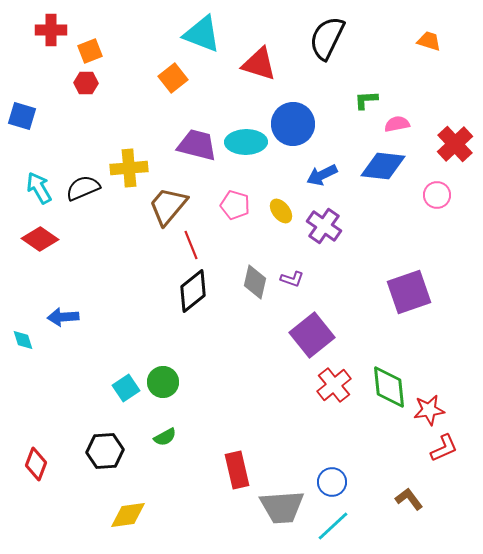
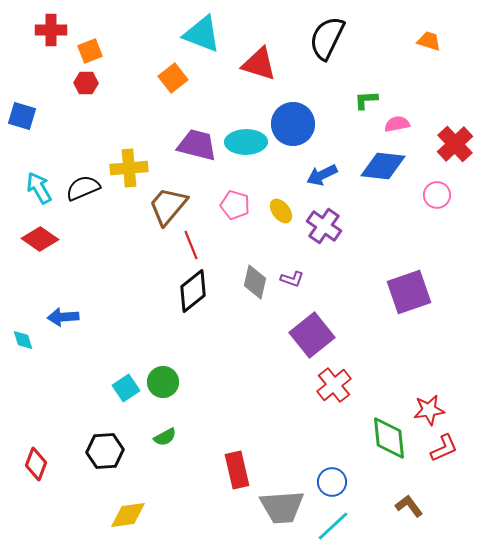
green diamond at (389, 387): moved 51 px down
brown L-shape at (409, 499): moved 7 px down
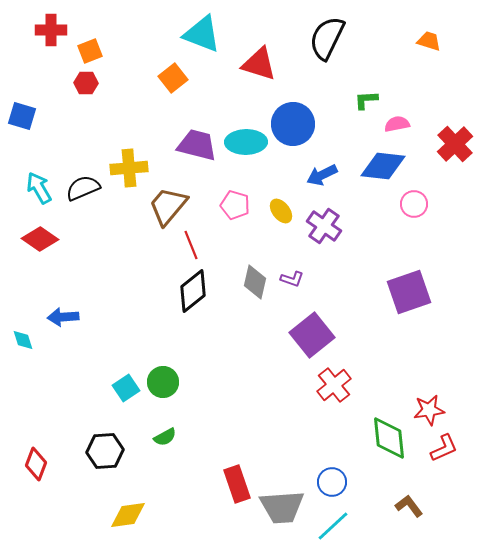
pink circle at (437, 195): moved 23 px left, 9 px down
red rectangle at (237, 470): moved 14 px down; rotated 6 degrees counterclockwise
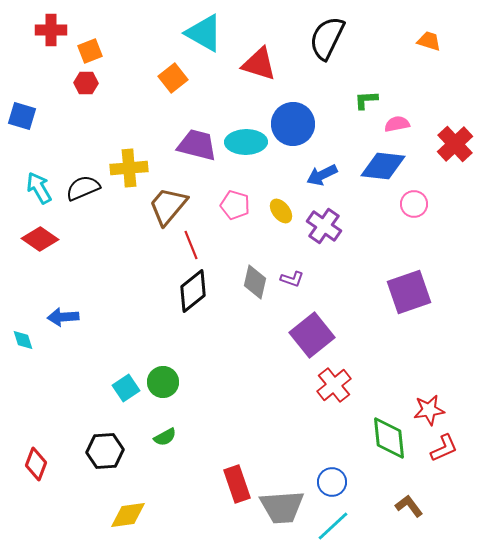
cyan triangle at (202, 34): moved 2 px right, 1 px up; rotated 9 degrees clockwise
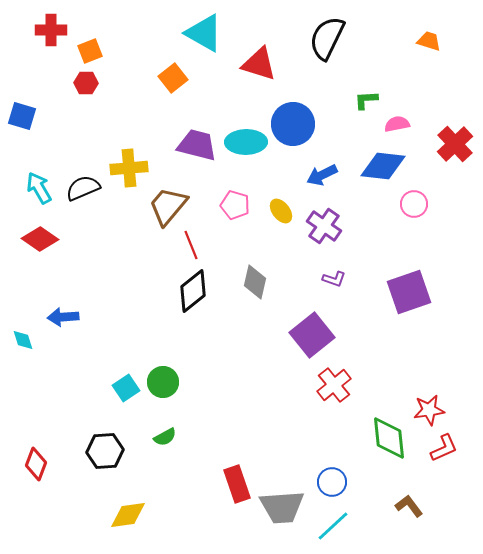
purple L-shape at (292, 279): moved 42 px right
